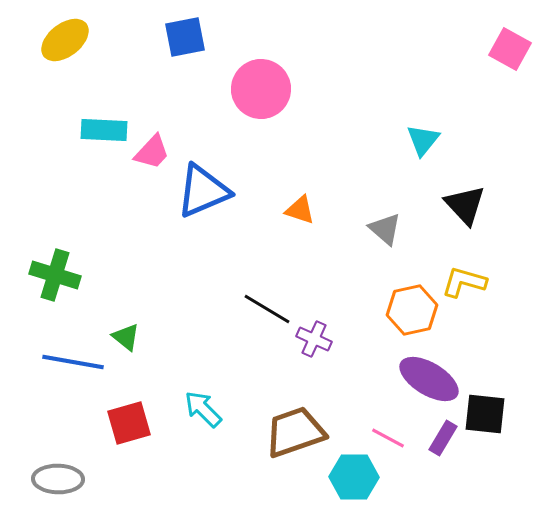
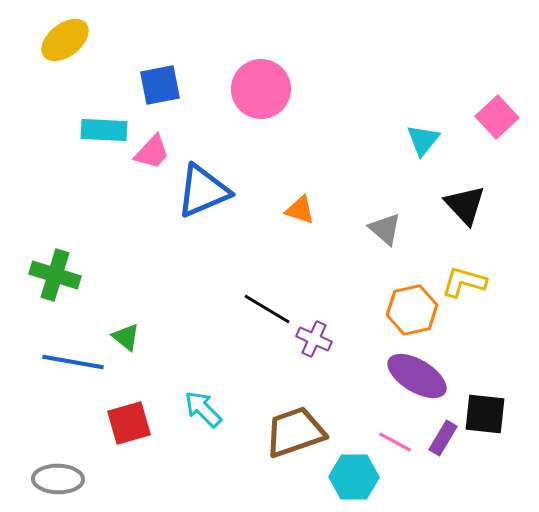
blue square: moved 25 px left, 48 px down
pink square: moved 13 px left, 68 px down; rotated 18 degrees clockwise
purple ellipse: moved 12 px left, 3 px up
pink line: moved 7 px right, 4 px down
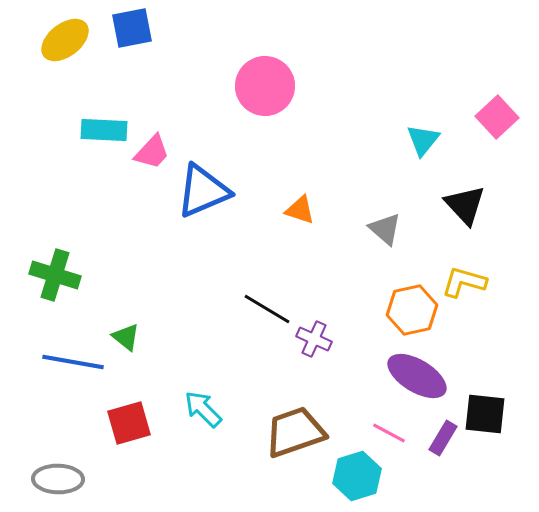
blue square: moved 28 px left, 57 px up
pink circle: moved 4 px right, 3 px up
pink line: moved 6 px left, 9 px up
cyan hexagon: moved 3 px right, 1 px up; rotated 18 degrees counterclockwise
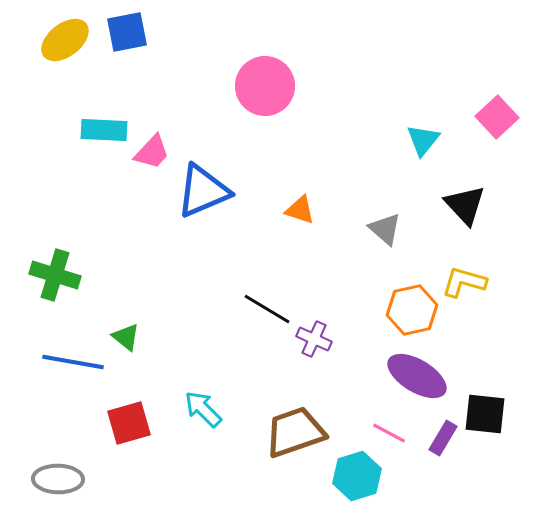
blue square: moved 5 px left, 4 px down
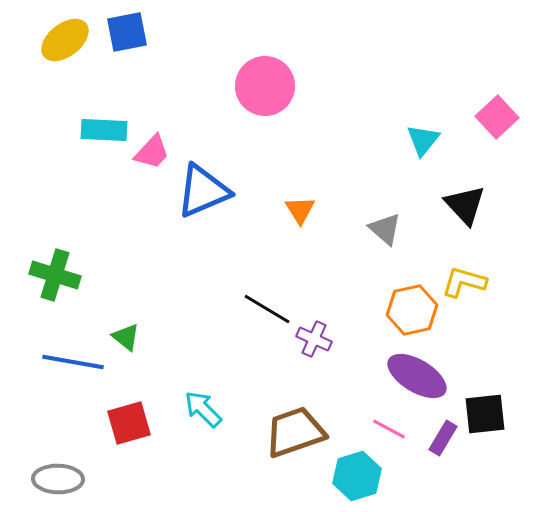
orange triangle: rotated 40 degrees clockwise
black square: rotated 12 degrees counterclockwise
pink line: moved 4 px up
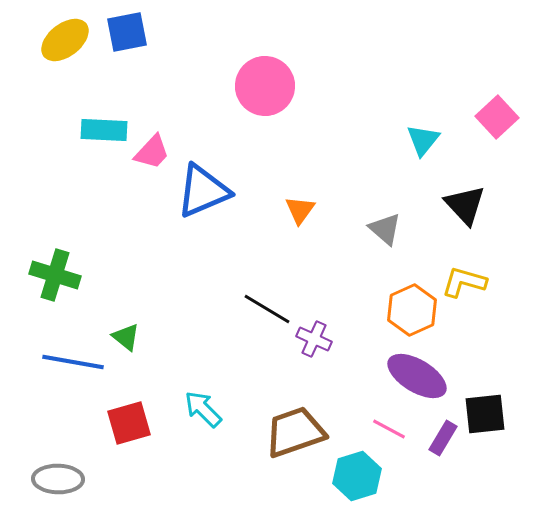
orange triangle: rotated 8 degrees clockwise
orange hexagon: rotated 12 degrees counterclockwise
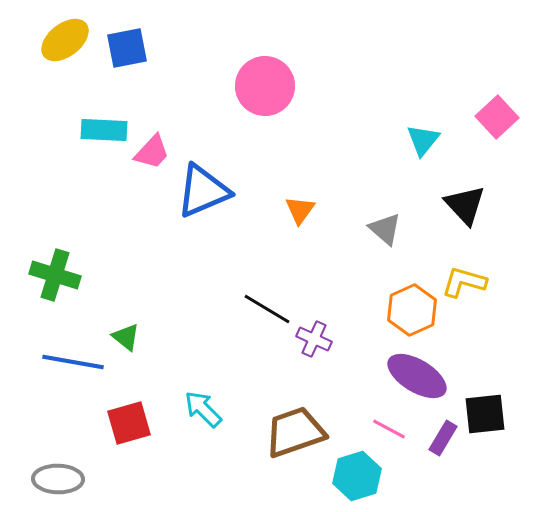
blue square: moved 16 px down
